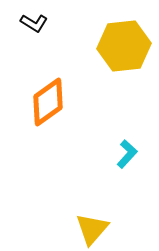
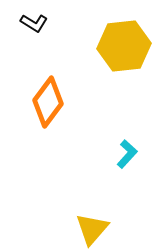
orange diamond: rotated 18 degrees counterclockwise
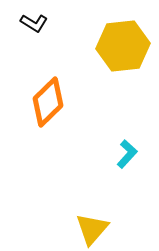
yellow hexagon: moved 1 px left
orange diamond: rotated 9 degrees clockwise
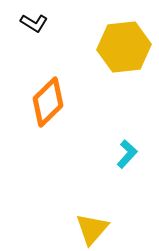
yellow hexagon: moved 1 px right, 1 px down
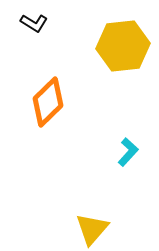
yellow hexagon: moved 1 px left, 1 px up
cyan L-shape: moved 1 px right, 2 px up
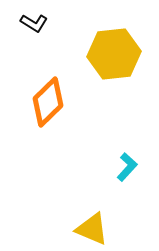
yellow hexagon: moved 9 px left, 8 px down
cyan L-shape: moved 1 px left, 15 px down
yellow triangle: rotated 48 degrees counterclockwise
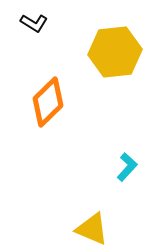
yellow hexagon: moved 1 px right, 2 px up
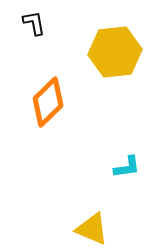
black L-shape: rotated 132 degrees counterclockwise
cyan L-shape: rotated 40 degrees clockwise
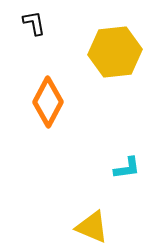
orange diamond: rotated 18 degrees counterclockwise
cyan L-shape: moved 1 px down
yellow triangle: moved 2 px up
